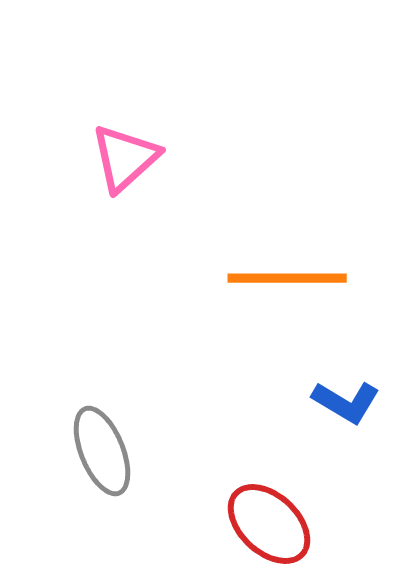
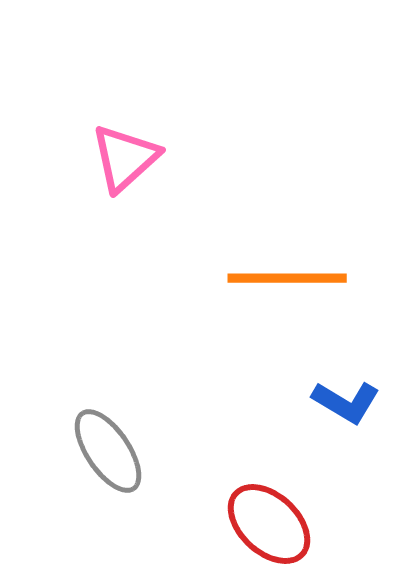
gray ellipse: moved 6 px right; rotated 12 degrees counterclockwise
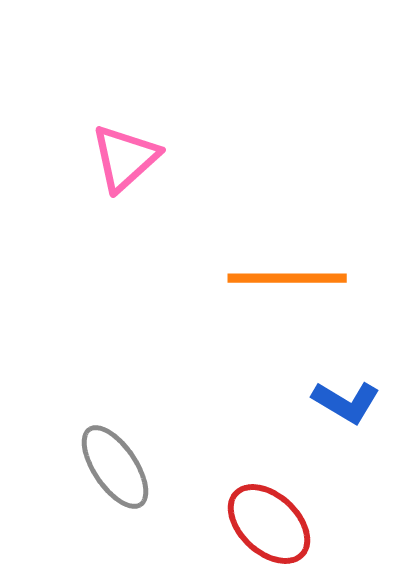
gray ellipse: moved 7 px right, 16 px down
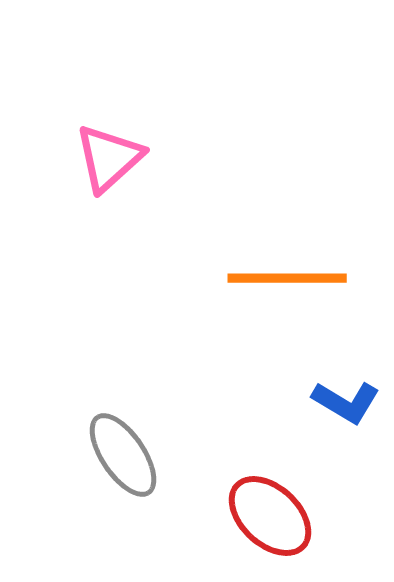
pink triangle: moved 16 px left
gray ellipse: moved 8 px right, 12 px up
red ellipse: moved 1 px right, 8 px up
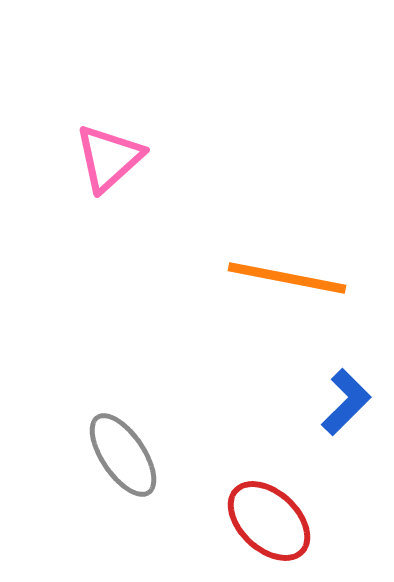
orange line: rotated 11 degrees clockwise
blue L-shape: rotated 76 degrees counterclockwise
red ellipse: moved 1 px left, 5 px down
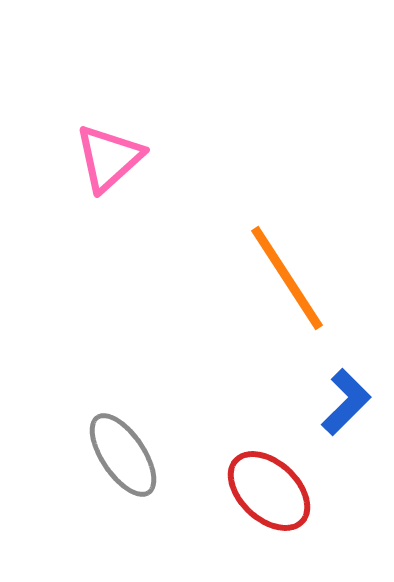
orange line: rotated 46 degrees clockwise
red ellipse: moved 30 px up
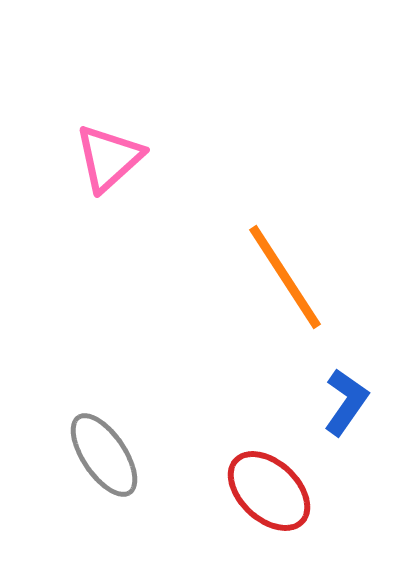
orange line: moved 2 px left, 1 px up
blue L-shape: rotated 10 degrees counterclockwise
gray ellipse: moved 19 px left
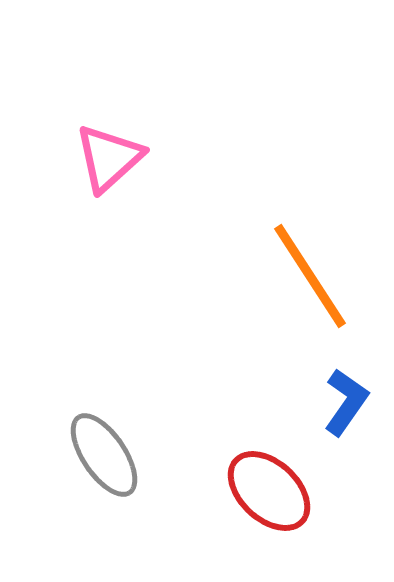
orange line: moved 25 px right, 1 px up
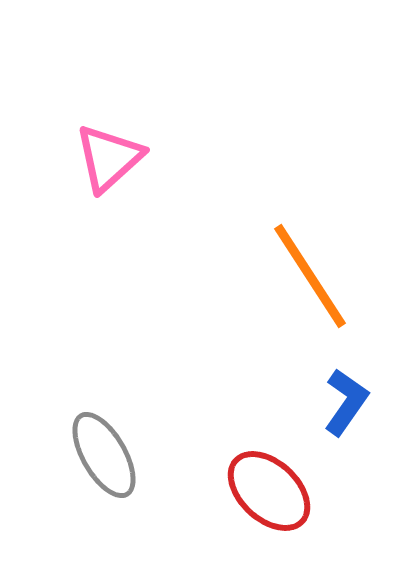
gray ellipse: rotated 4 degrees clockwise
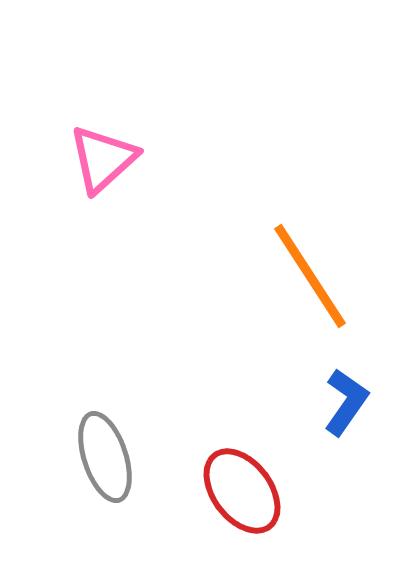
pink triangle: moved 6 px left, 1 px down
gray ellipse: moved 1 px right, 2 px down; rotated 12 degrees clockwise
red ellipse: moved 27 px left; rotated 10 degrees clockwise
